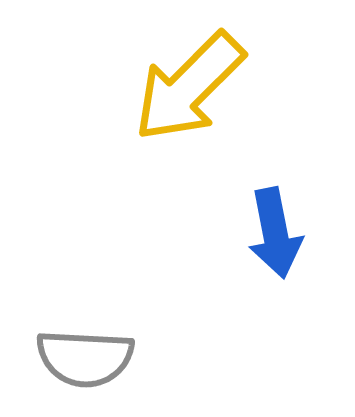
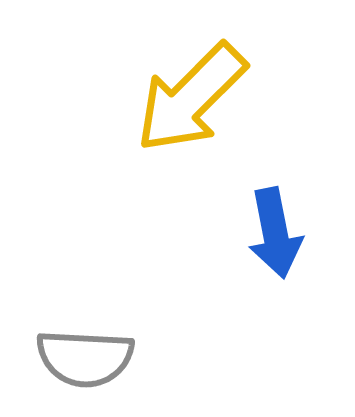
yellow arrow: moved 2 px right, 11 px down
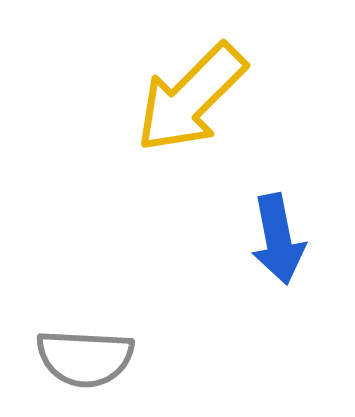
blue arrow: moved 3 px right, 6 px down
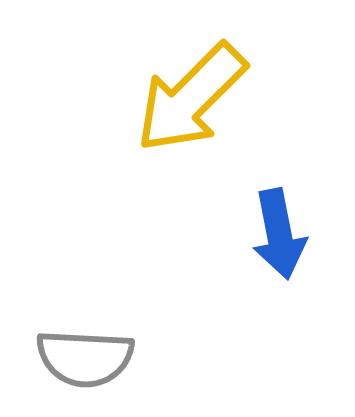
blue arrow: moved 1 px right, 5 px up
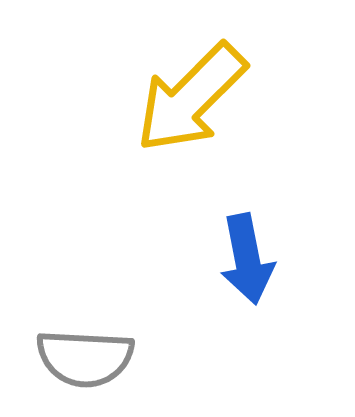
blue arrow: moved 32 px left, 25 px down
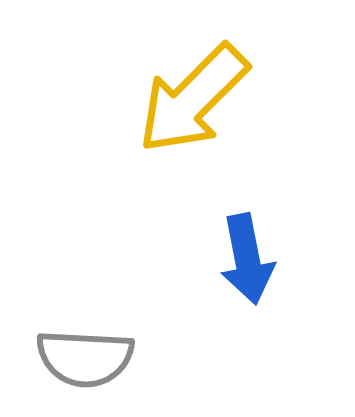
yellow arrow: moved 2 px right, 1 px down
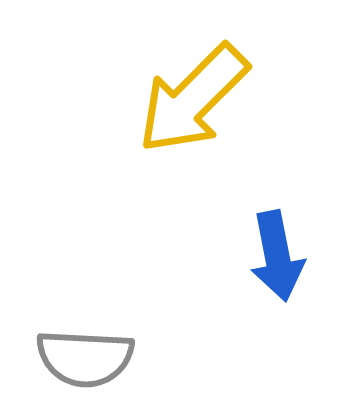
blue arrow: moved 30 px right, 3 px up
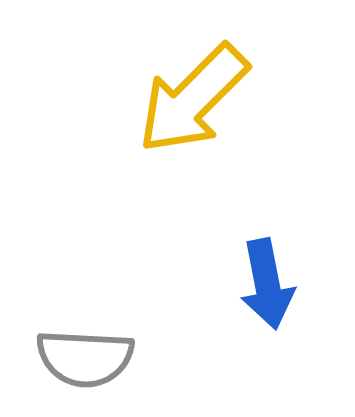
blue arrow: moved 10 px left, 28 px down
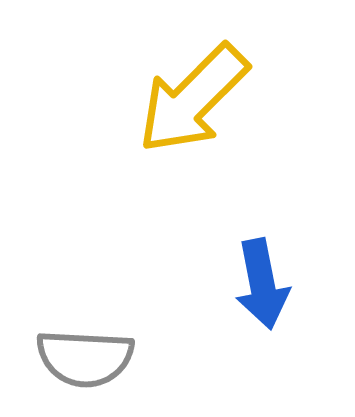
blue arrow: moved 5 px left
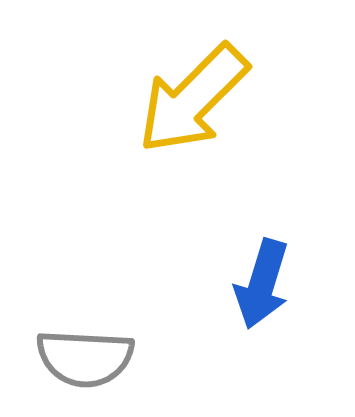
blue arrow: rotated 28 degrees clockwise
